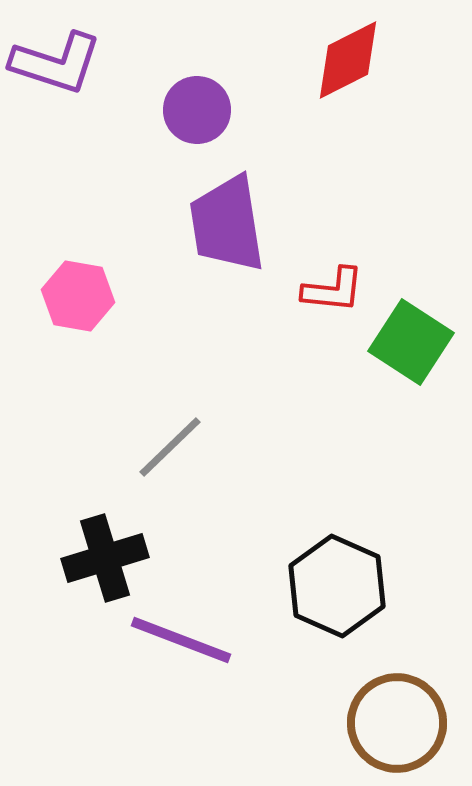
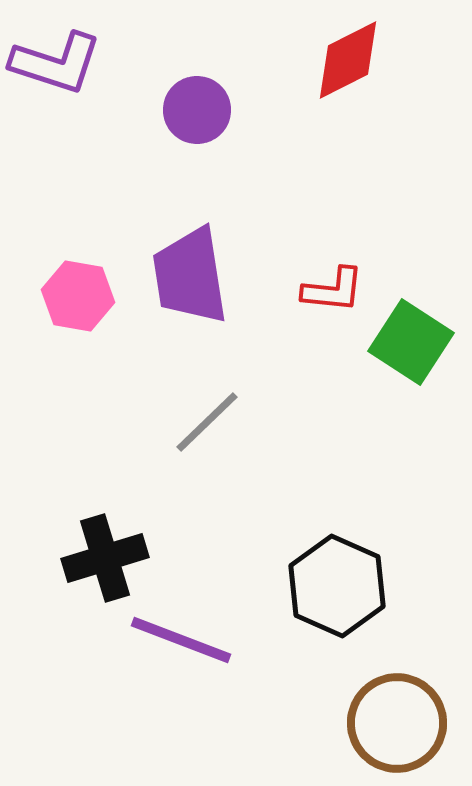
purple trapezoid: moved 37 px left, 52 px down
gray line: moved 37 px right, 25 px up
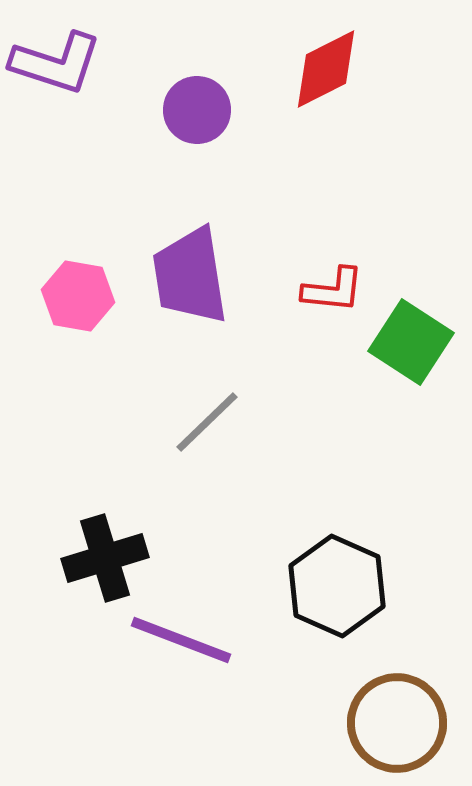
red diamond: moved 22 px left, 9 px down
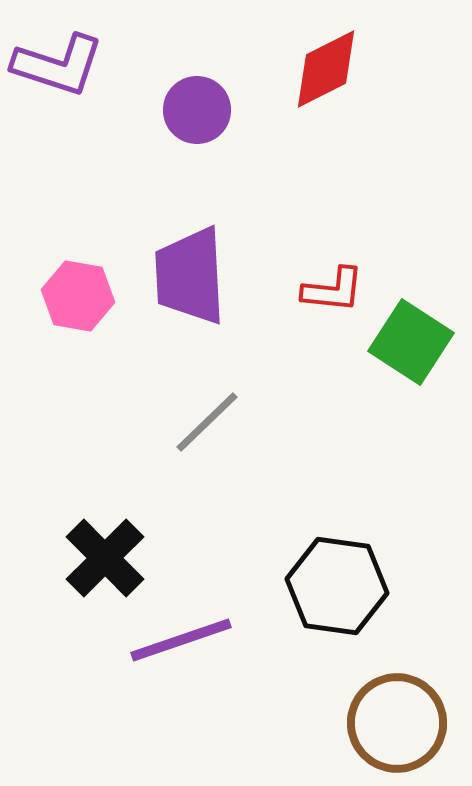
purple L-shape: moved 2 px right, 2 px down
purple trapezoid: rotated 6 degrees clockwise
black cross: rotated 28 degrees counterclockwise
black hexagon: rotated 16 degrees counterclockwise
purple line: rotated 40 degrees counterclockwise
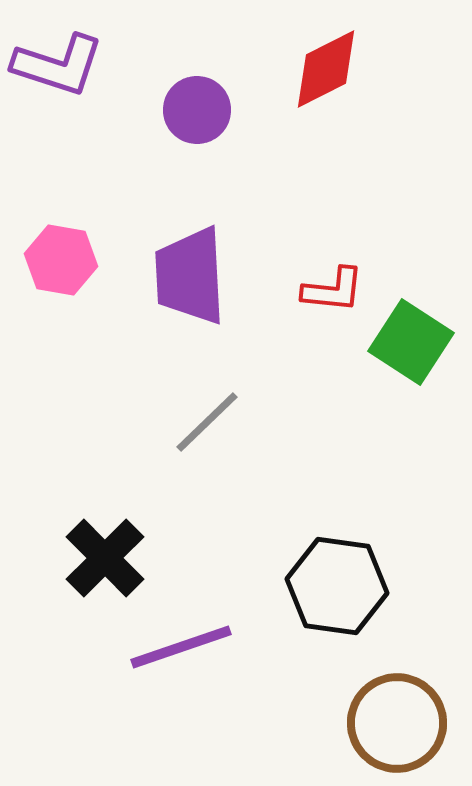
pink hexagon: moved 17 px left, 36 px up
purple line: moved 7 px down
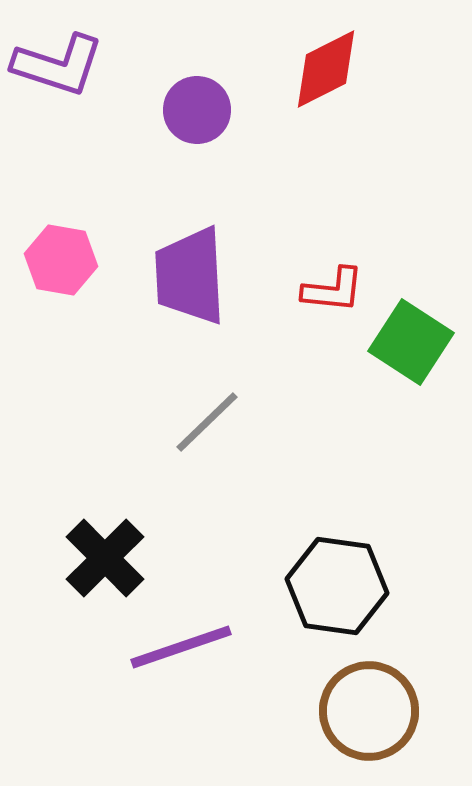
brown circle: moved 28 px left, 12 px up
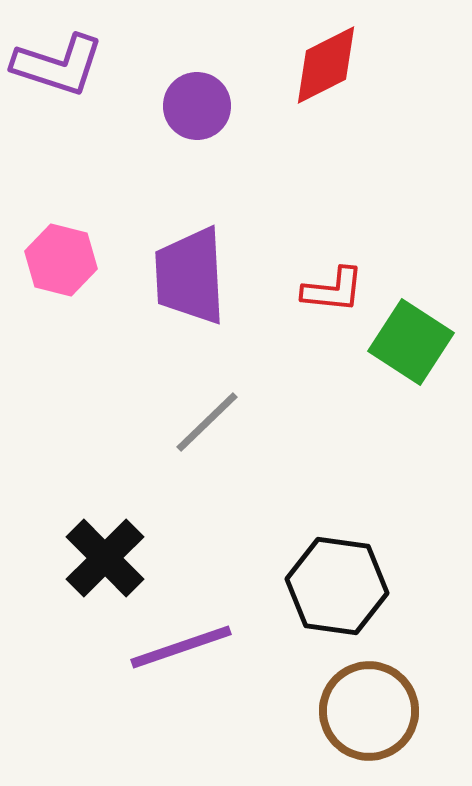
red diamond: moved 4 px up
purple circle: moved 4 px up
pink hexagon: rotated 4 degrees clockwise
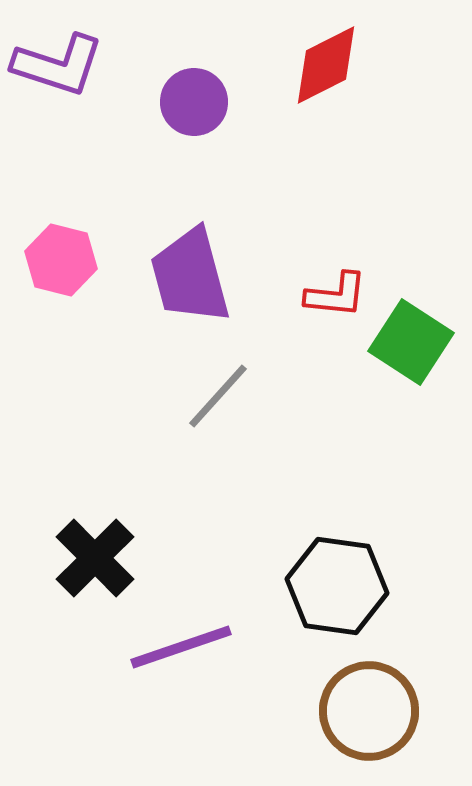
purple circle: moved 3 px left, 4 px up
purple trapezoid: rotated 12 degrees counterclockwise
red L-shape: moved 3 px right, 5 px down
gray line: moved 11 px right, 26 px up; rotated 4 degrees counterclockwise
black cross: moved 10 px left
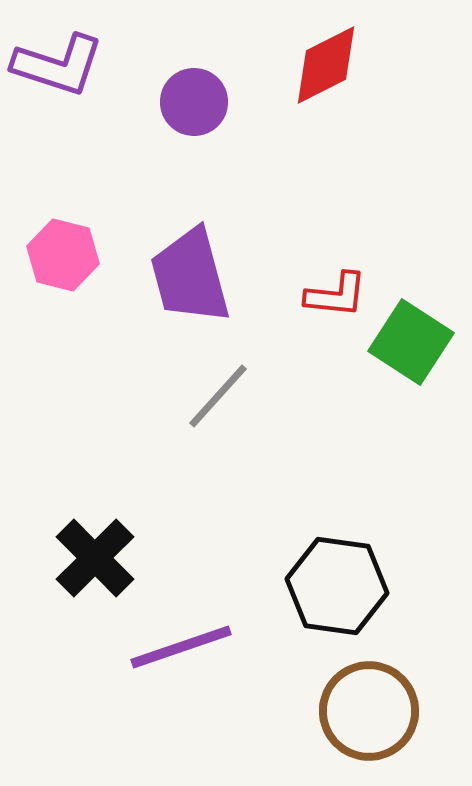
pink hexagon: moved 2 px right, 5 px up
